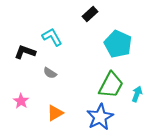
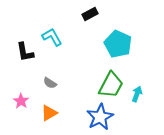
black rectangle: rotated 14 degrees clockwise
black L-shape: rotated 120 degrees counterclockwise
gray semicircle: moved 10 px down
orange triangle: moved 6 px left
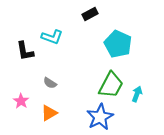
cyan L-shape: rotated 140 degrees clockwise
black L-shape: moved 1 px up
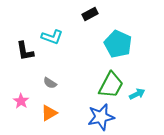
cyan arrow: rotated 42 degrees clockwise
blue star: moved 1 px right; rotated 16 degrees clockwise
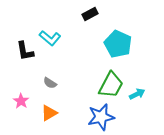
cyan L-shape: moved 2 px left, 1 px down; rotated 20 degrees clockwise
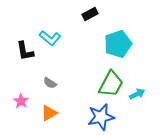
cyan pentagon: rotated 28 degrees clockwise
green trapezoid: moved 1 px up
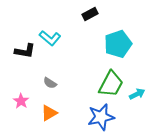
black L-shape: rotated 70 degrees counterclockwise
